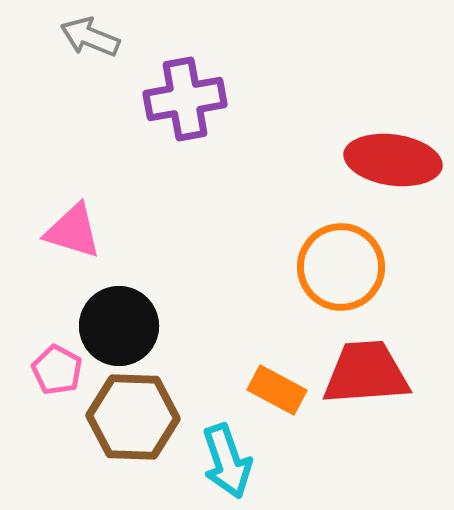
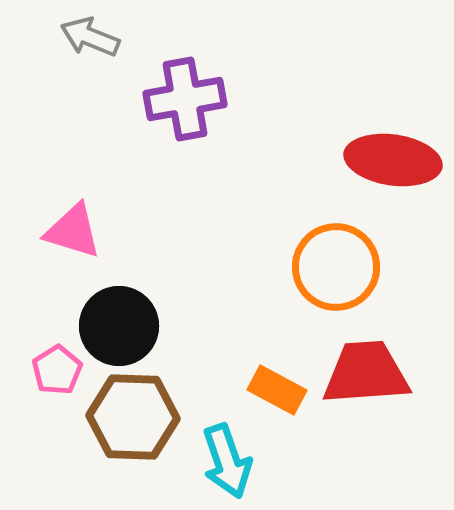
orange circle: moved 5 px left
pink pentagon: rotated 12 degrees clockwise
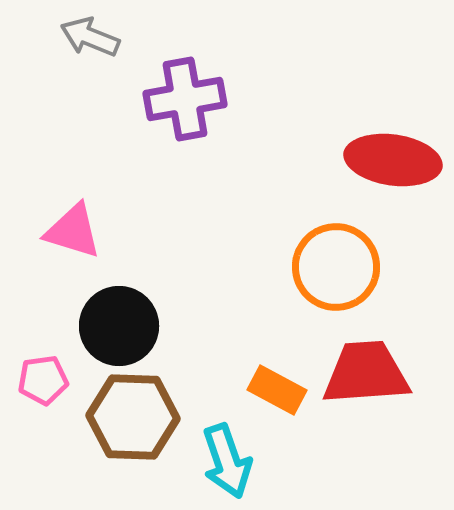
pink pentagon: moved 14 px left, 10 px down; rotated 24 degrees clockwise
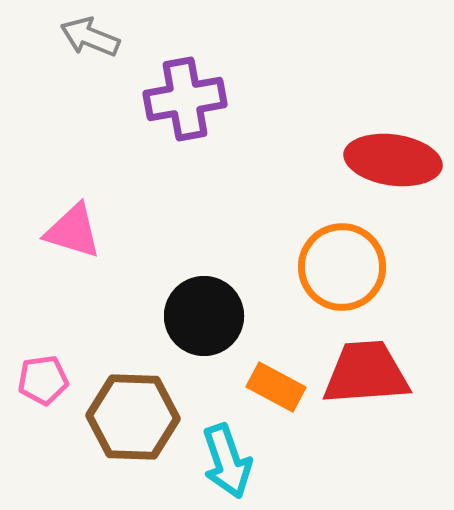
orange circle: moved 6 px right
black circle: moved 85 px right, 10 px up
orange rectangle: moved 1 px left, 3 px up
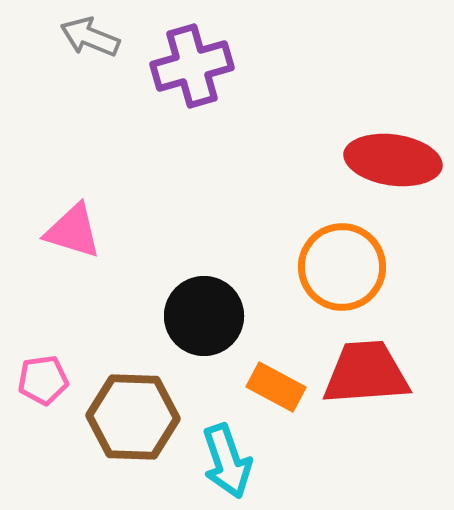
purple cross: moved 7 px right, 33 px up; rotated 6 degrees counterclockwise
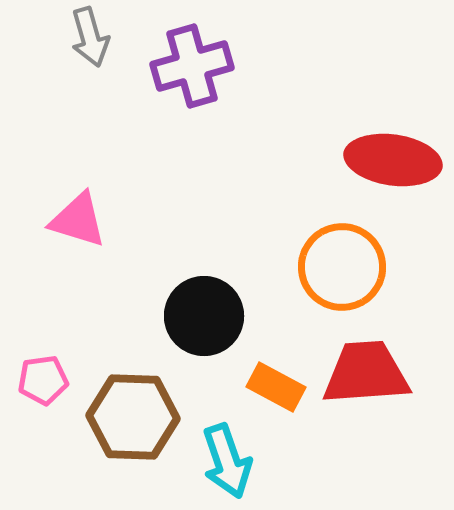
gray arrow: rotated 128 degrees counterclockwise
pink triangle: moved 5 px right, 11 px up
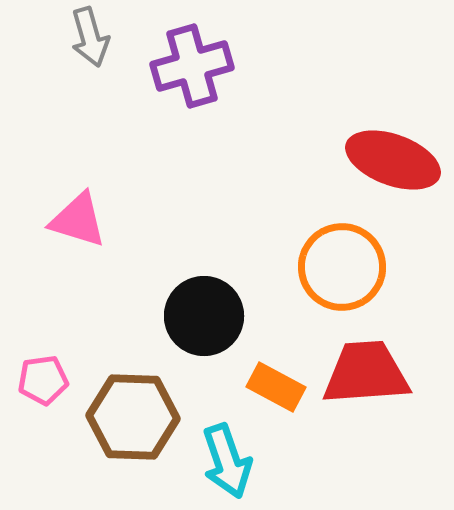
red ellipse: rotated 12 degrees clockwise
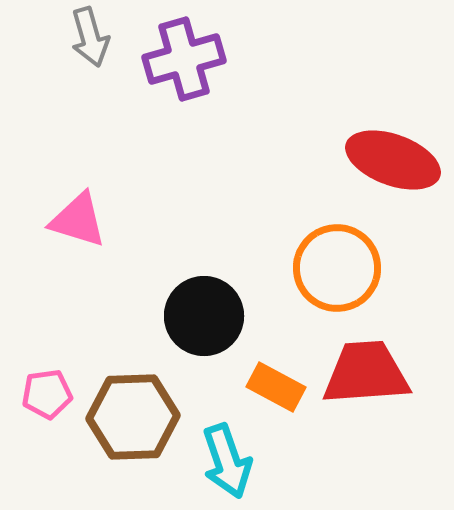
purple cross: moved 8 px left, 7 px up
orange circle: moved 5 px left, 1 px down
pink pentagon: moved 4 px right, 14 px down
brown hexagon: rotated 4 degrees counterclockwise
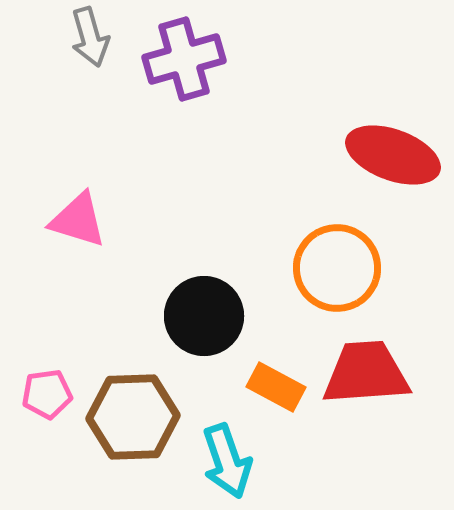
red ellipse: moved 5 px up
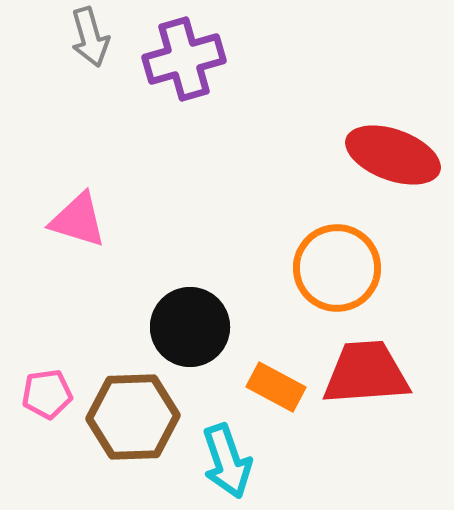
black circle: moved 14 px left, 11 px down
